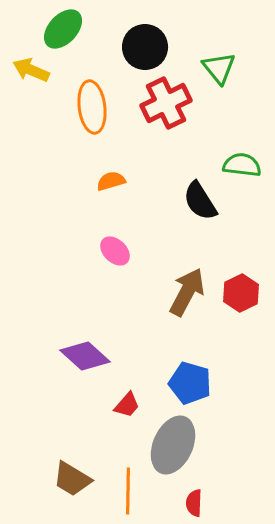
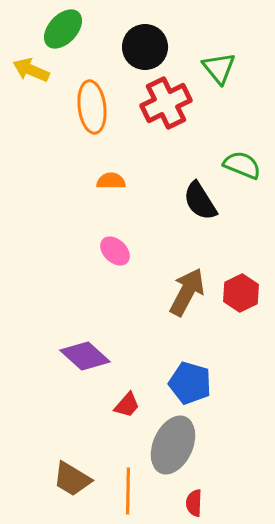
green semicircle: rotated 15 degrees clockwise
orange semicircle: rotated 16 degrees clockwise
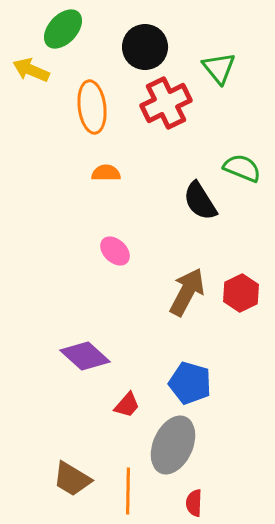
green semicircle: moved 3 px down
orange semicircle: moved 5 px left, 8 px up
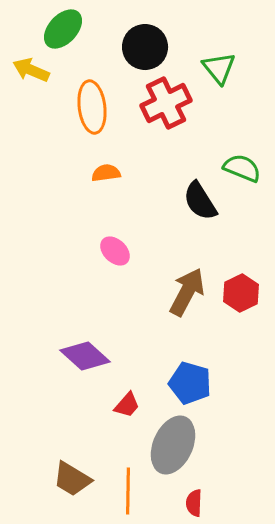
orange semicircle: rotated 8 degrees counterclockwise
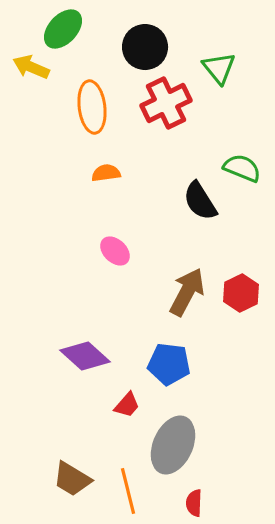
yellow arrow: moved 3 px up
blue pentagon: moved 21 px left, 19 px up; rotated 9 degrees counterclockwise
orange line: rotated 15 degrees counterclockwise
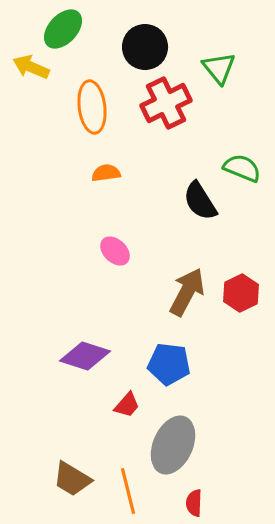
purple diamond: rotated 24 degrees counterclockwise
